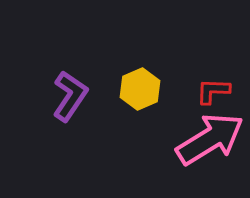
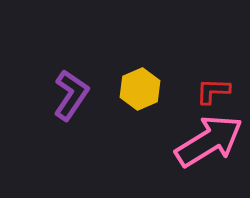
purple L-shape: moved 1 px right, 1 px up
pink arrow: moved 1 px left, 2 px down
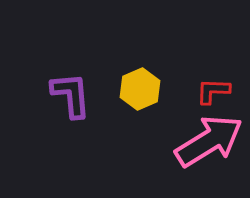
purple L-shape: rotated 39 degrees counterclockwise
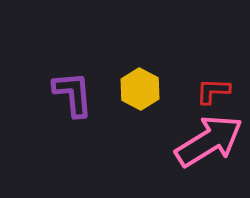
yellow hexagon: rotated 9 degrees counterclockwise
purple L-shape: moved 2 px right, 1 px up
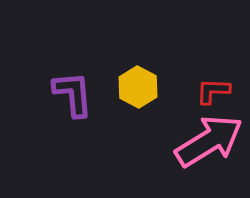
yellow hexagon: moved 2 px left, 2 px up
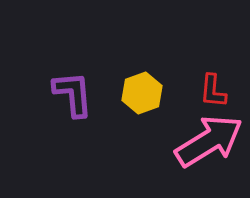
yellow hexagon: moved 4 px right, 6 px down; rotated 12 degrees clockwise
red L-shape: rotated 87 degrees counterclockwise
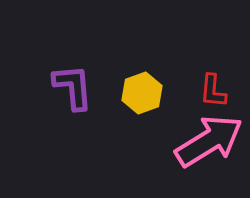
purple L-shape: moved 7 px up
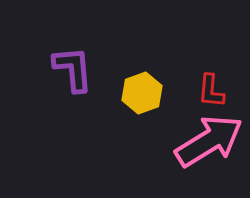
purple L-shape: moved 18 px up
red L-shape: moved 2 px left
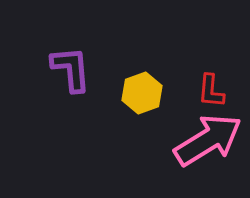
purple L-shape: moved 2 px left
pink arrow: moved 1 px left, 1 px up
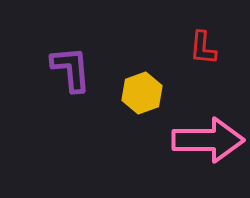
red L-shape: moved 8 px left, 43 px up
pink arrow: rotated 32 degrees clockwise
